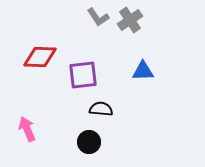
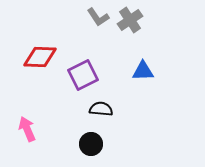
purple square: rotated 20 degrees counterclockwise
black circle: moved 2 px right, 2 px down
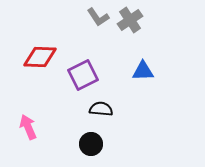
pink arrow: moved 1 px right, 2 px up
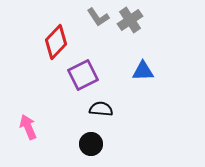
red diamond: moved 16 px right, 15 px up; rotated 48 degrees counterclockwise
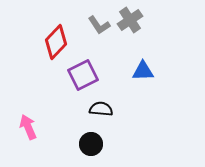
gray L-shape: moved 1 px right, 8 px down
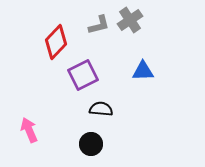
gray L-shape: rotated 70 degrees counterclockwise
pink arrow: moved 1 px right, 3 px down
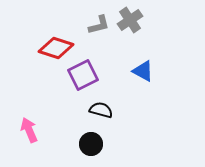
red diamond: moved 6 px down; rotated 64 degrees clockwise
blue triangle: rotated 30 degrees clockwise
black semicircle: moved 1 px down; rotated 10 degrees clockwise
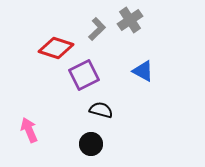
gray L-shape: moved 2 px left, 4 px down; rotated 30 degrees counterclockwise
purple square: moved 1 px right
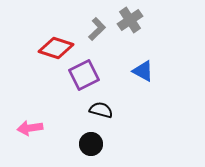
pink arrow: moved 1 px right, 2 px up; rotated 75 degrees counterclockwise
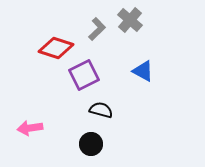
gray cross: rotated 15 degrees counterclockwise
